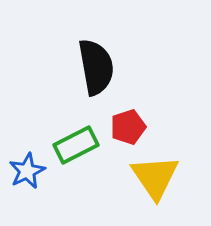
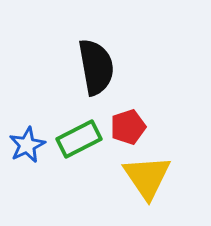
green rectangle: moved 3 px right, 6 px up
blue star: moved 26 px up
yellow triangle: moved 8 px left
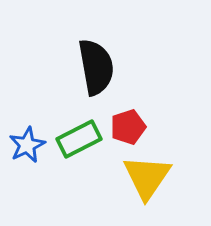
yellow triangle: rotated 8 degrees clockwise
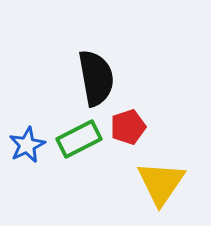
black semicircle: moved 11 px down
yellow triangle: moved 14 px right, 6 px down
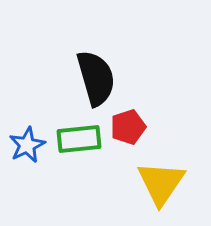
black semicircle: rotated 6 degrees counterclockwise
green rectangle: rotated 21 degrees clockwise
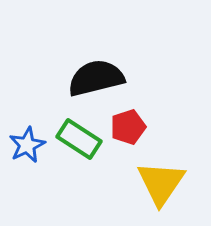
black semicircle: rotated 88 degrees counterclockwise
green rectangle: rotated 39 degrees clockwise
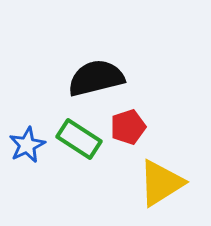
yellow triangle: rotated 24 degrees clockwise
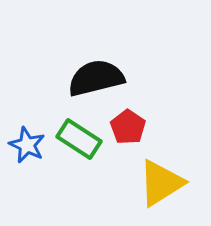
red pentagon: rotated 20 degrees counterclockwise
blue star: rotated 21 degrees counterclockwise
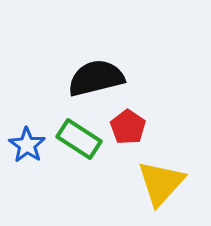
blue star: rotated 9 degrees clockwise
yellow triangle: rotated 16 degrees counterclockwise
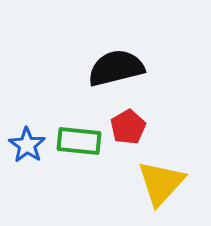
black semicircle: moved 20 px right, 10 px up
red pentagon: rotated 8 degrees clockwise
green rectangle: moved 2 px down; rotated 27 degrees counterclockwise
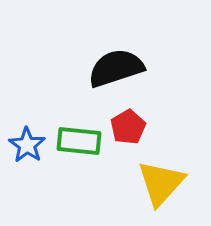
black semicircle: rotated 4 degrees counterclockwise
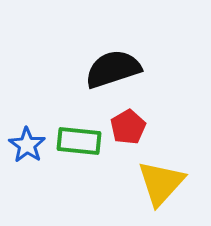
black semicircle: moved 3 px left, 1 px down
